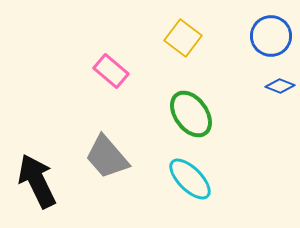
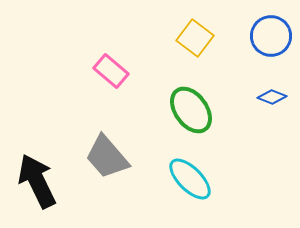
yellow square: moved 12 px right
blue diamond: moved 8 px left, 11 px down
green ellipse: moved 4 px up
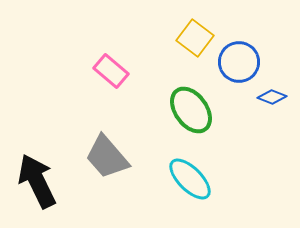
blue circle: moved 32 px left, 26 px down
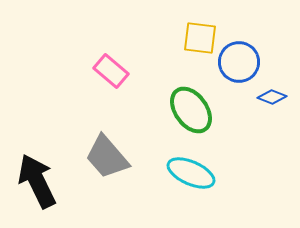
yellow square: moved 5 px right; rotated 30 degrees counterclockwise
cyan ellipse: moved 1 px right, 6 px up; rotated 21 degrees counterclockwise
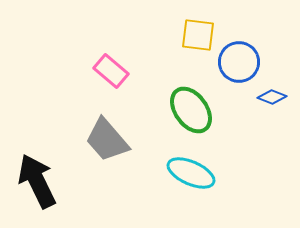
yellow square: moved 2 px left, 3 px up
gray trapezoid: moved 17 px up
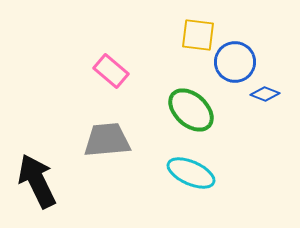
blue circle: moved 4 px left
blue diamond: moved 7 px left, 3 px up
green ellipse: rotated 12 degrees counterclockwise
gray trapezoid: rotated 126 degrees clockwise
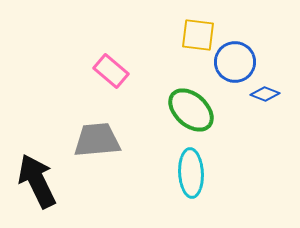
gray trapezoid: moved 10 px left
cyan ellipse: rotated 63 degrees clockwise
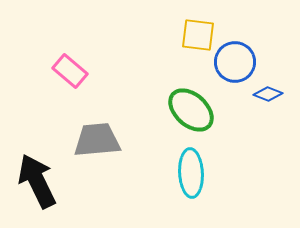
pink rectangle: moved 41 px left
blue diamond: moved 3 px right
